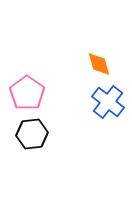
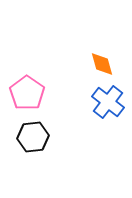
orange diamond: moved 3 px right
black hexagon: moved 1 px right, 3 px down
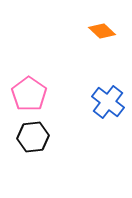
orange diamond: moved 33 px up; rotated 32 degrees counterclockwise
pink pentagon: moved 2 px right, 1 px down
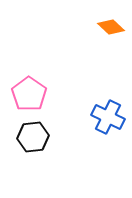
orange diamond: moved 9 px right, 4 px up
blue cross: moved 15 px down; rotated 12 degrees counterclockwise
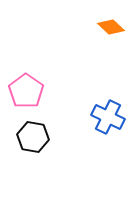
pink pentagon: moved 3 px left, 3 px up
black hexagon: rotated 16 degrees clockwise
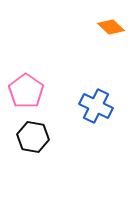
blue cross: moved 12 px left, 11 px up
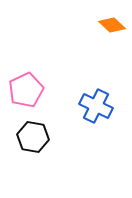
orange diamond: moved 1 px right, 2 px up
pink pentagon: moved 1 px up; rotated 12 degrees clockwise
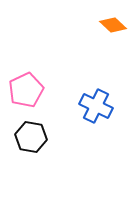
orange diamond: moved 1 px right
black hexagon: moved 2 px left
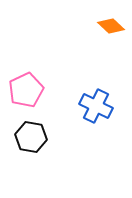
orange diamond: moved 2 px left, 1 px down
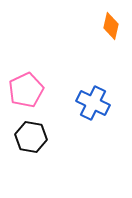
orange diamond: rotated 60 degrees clockwise
blue cross: moved 3 px left, 3 px up
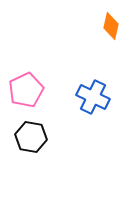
blue cross: moved 6 px up
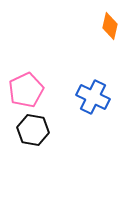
orange diamond: moved 1 px left
black hexagon: moved 2 px right, 7 px up
